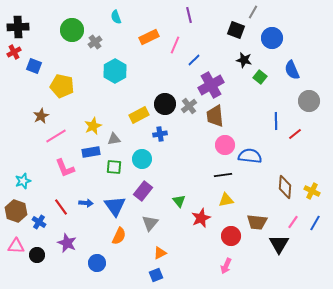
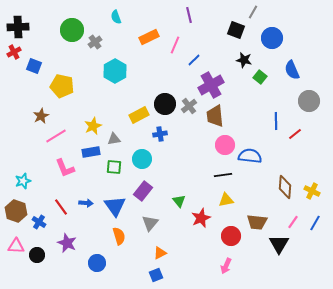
orange semicircle at (119, 236): rotated 42 degrees counterclockwise
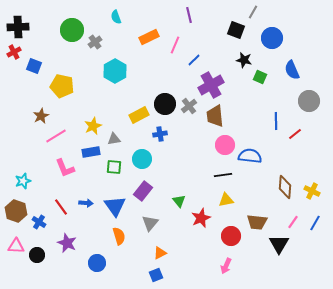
green square at (260, 77): rotated 16 degrees counterclockwise
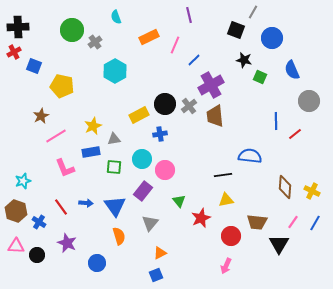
pink circle at (225, 145): moved 60 px left, 25 px down
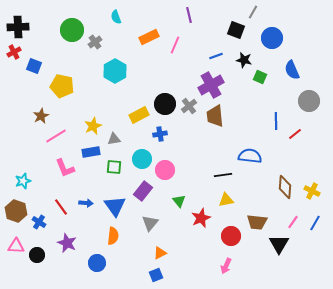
blue line at (194, 60): moved 22 px right, 4 px up; rotated 24 degrees clockwise
orange semicircle at (119, 236): moved 6 px left; rotated 24 degrees clockwise
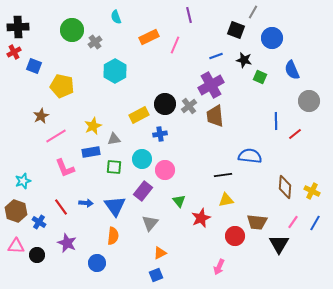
red circle at (231, 236): moved 4 px right
pink arrow at (226, 266): moved 7 px left, 1 px down
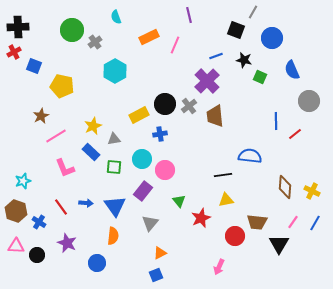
purple cross at (211, 85): moved 4 px left, 4 px up; rotated 15 degrees counterclockwise
blue rectangle at (91, 152): rotated 54 degrees clockwise
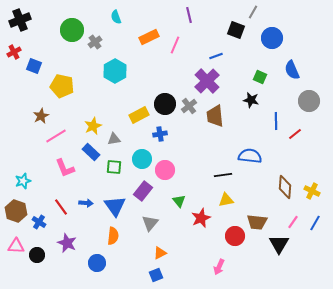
black cross at (18, 27): moved 2 px right, 7 px up; rotated 20 degrees counterclockwise
black star at (244, 60): moved 7 px right, 40 px down
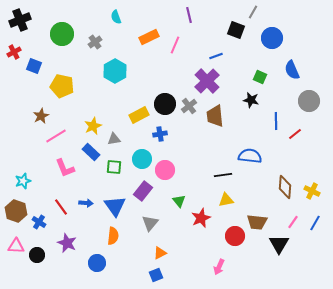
green circle at (72, 30): moved 10 px left, 4 px down
